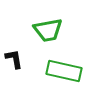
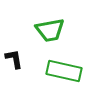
green trapezoid: moved 2 px right
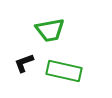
black L-shape: moved 10 px right, 4 px down; rotated 100 degrees counterclockwise
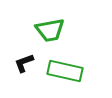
green rectangle: moved 1 px right
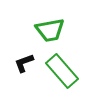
green rectangle: moved 3 px left; rotated 36 degrees clockwise
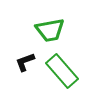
black L-shape: moved 1 px right, 1 px up
